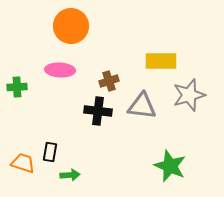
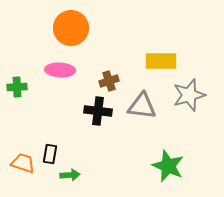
orange circle: moved 2 px down
black rectangle: moved 2 px down
green star: moved 2 px left
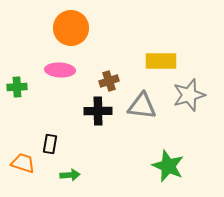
black cross: rotated 8 degrees counterclockwise
black rectangle: moved 10 px up
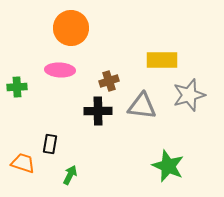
yellow rectangle: moved 1 px right, 1 px up
green arrow: rotated 60 degrees counterclockwise
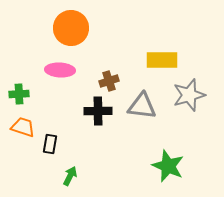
green cross: moved 2 px right, 7 px down
orange trapezoid: moved 36 px up
green arrow: moved 1 px down
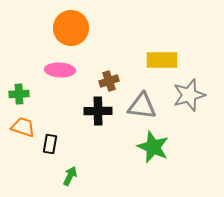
green star: moved 15 px left, 19 px up
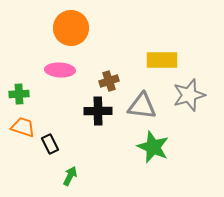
black rectangle: rotated 36 degrees counterclockwise
